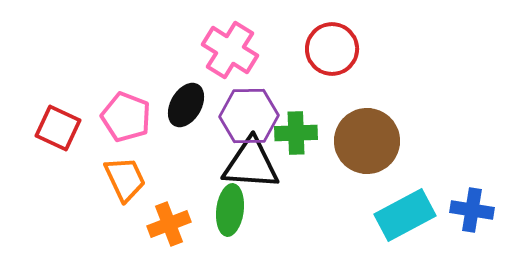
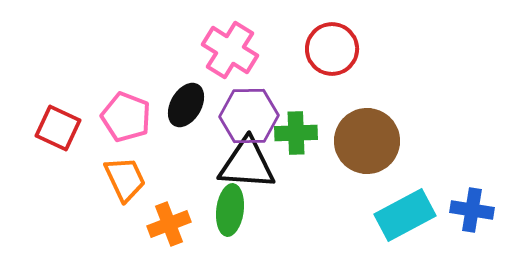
black triangle: moved 4 px left
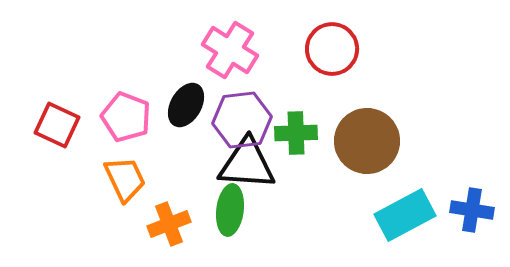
purple hexagon: moved 7 px left, 4 px down; rotated 6 degrees counterclockwise
red square: moved 1 px left, 3 px up
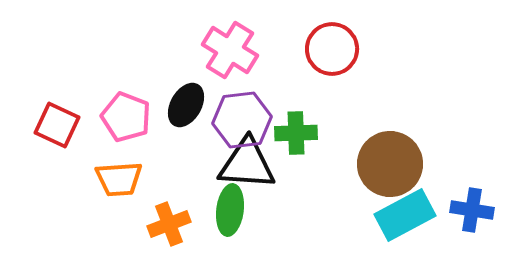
brown circle: moved 23 px right, 23 px down
orange trapezoid: moved 6 px left; rotated 111 degrees clockwise
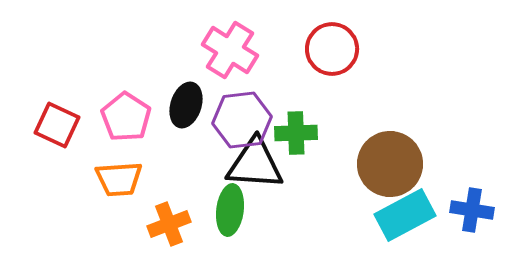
black ellipse: rotated 12 degrees counterclockwise
pink pentagon: rotated 12 degrees clockwise
black triangle: moved 8 px right
